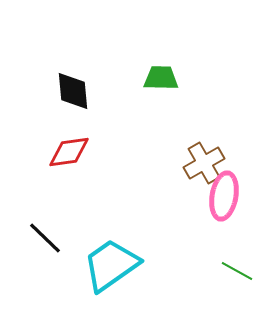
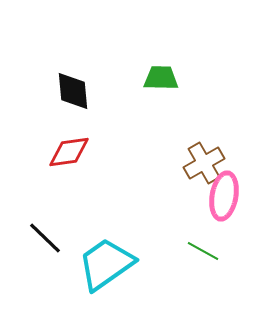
cyan trapezoid: moved 5 px left, 1 px up
green line: moved 34 px left, 20 px up
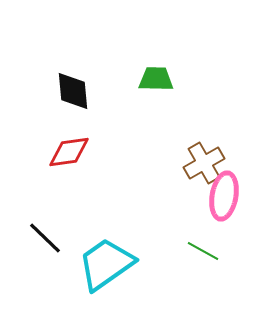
green trapezoid: moved 5 px left, 1 px down
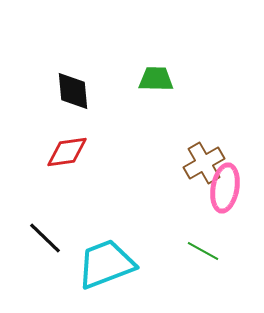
red diamond: moved 2 px left
pink ellipse: moved 1 px right, 8 px up
cyan trapezoid: rotated 14 degrees clockwise
